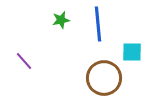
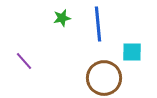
green star: moved 1 px right, 2 px up
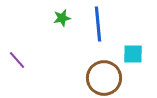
cyan square: moved 1 px right, 2 px down
purple line: moved 7 px left, 1 px up
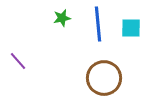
cyan square: moved 2 px left, 26 px up
purple line: moved 1 px right, 1 px down
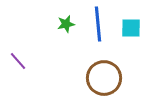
green star: moved 4 px right, 6 px down
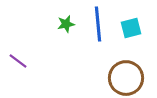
cyan square: rotated 15 degrees counterclockwise
purple line: rotated 12 degrees counterclockwise
brown circle: moved 22 px right
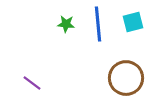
green star: rotated 18 degrees clockwise
cyan square: moved 2 px right, 6 px up
purple line: moved 14 px right, 22 px down
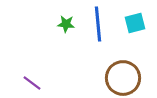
cyan square: moved 2 px right, 1 px down
brown circle: moved 3 px left
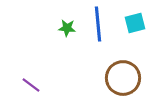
green star: moved 1 px right, 4 px down
purple line: moved 1 px left, 2 px down
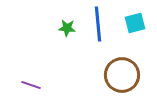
brown circle: moved 1 px left, 3 px up
purple line: rotated 18 degrees counterclockwise
